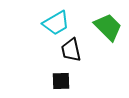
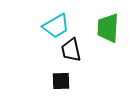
cyan trapezoid: moved 3 px down
green trapezoid: moved 1 px down; rotated 132 degrees counterclockwise
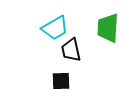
cyan trapezoid: moved 1 px left, 2 px down
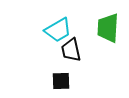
cyan trapezoid: moved 3 px right, 2 px down
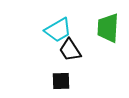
black trapezoid: moved 1 px left; rotated 20 degrees counterclockwise
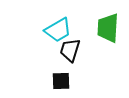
black trapezoid: rotated 50 degrees clockwise
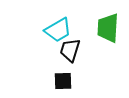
black square: moved 2 px right
